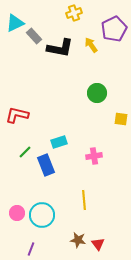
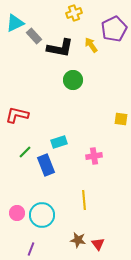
green circle: moved 24 px left, 13 px up
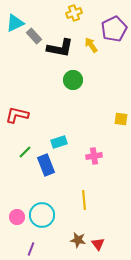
pink circle: moved 4 px down
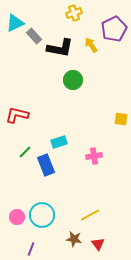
yellow line: moved 6 px right, 15 px down; rotated 66 degrees clockwise
brown star: moved 4 px left, 1 px up
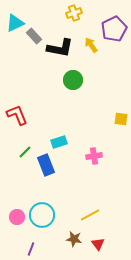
red L-shape: rotated 55 degrees clockwise
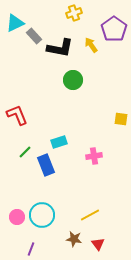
purple pentagon: rotated 10 degrees counterclockwise
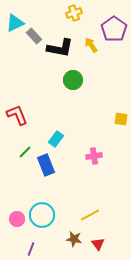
cyan rectangle: moved 3 px left, 3 px up; rotated 35 degrees counterclockwise
pink circle: moved 2 px down
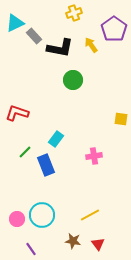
red L-shape: moved 2 px up; rotated 50 degrees counterclockwise
brown star: moved 1 px left, 2 px down
purple line: rotated 56 degrees counterclockwise
